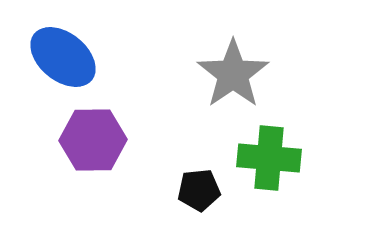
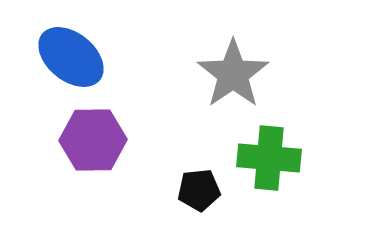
blue ellipse: moved 8 px right
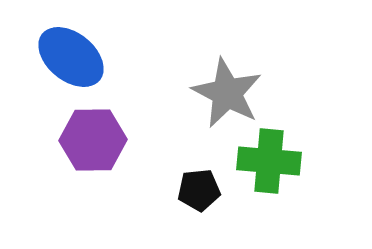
gray star: moved 6 px left, 19 px down; rotated 10 degrees counterclockwise
green cross: moved 3 px down
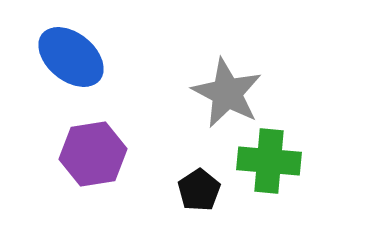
purple hexagon: moved 14 px down; rotated 8 degrees counterclockwise
black pentagon: rotated 27 degrees counterclockwise
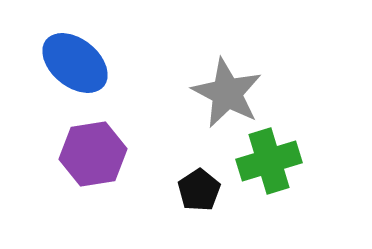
blue ellipse: moved 4 px right, 6 px down
green cross: rotated 22 degrees counterclockwise
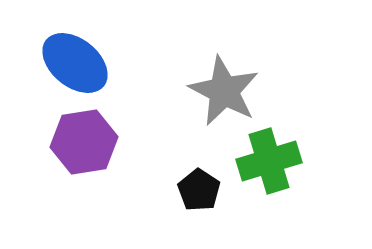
gray star: moved 3 px left, 2 px up
purple hexagon: moved 9 px left, 12 px up
black pentagon: rotated 6 degrees counterclockwise
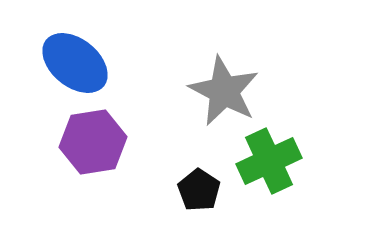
purple hexagon: moved 9 px right
green cross: rotated 8 degrees counterclockwise
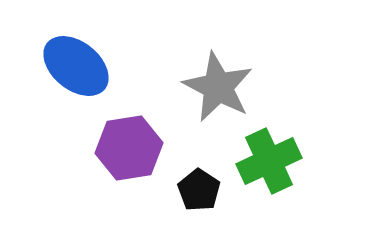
blue ellipse: moved 1 px right, 3 px down
gray star: moved 6 px left, 4 px up
purple hexagon: moved 36 px right, 6 px down
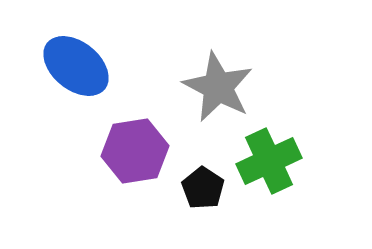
purple hexagon: moved 6 px right, 3 px down
black pentagon: moved 4 px right, 2 px up
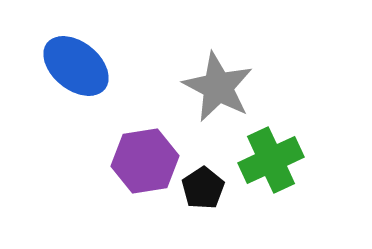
purple hexagon: moved 10 px right, 10 px down
green cross: moved 2 px right, 1 px up
black pentagon: rotated 6 degrees clockwise
